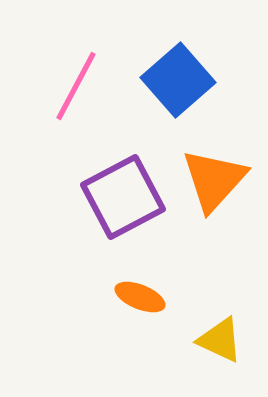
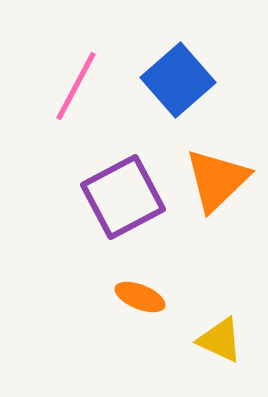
orange triangle: moved 3 px right; rotated 4 degrees clockwise
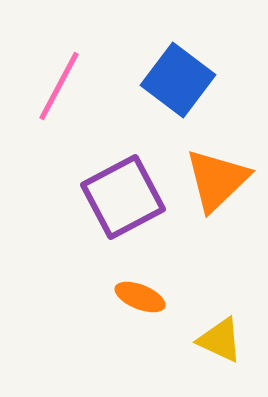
blue square: rotated 12 degrees counterclockwise
pink line: moved 17 px left
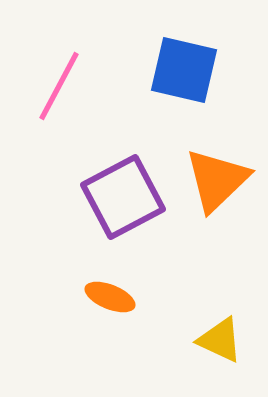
blue square: moved 6 px right, 10 px up; rotated 24 degrees counterclockwise
orange ellipse: moved 30 px left
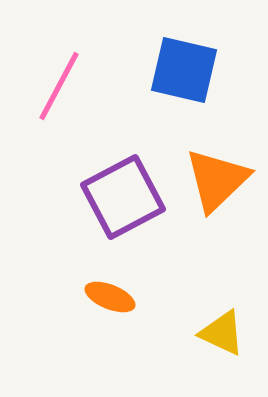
yellow triangle: moved 2 px right, 7 px up
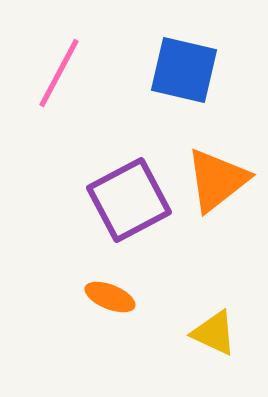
pink line: moved 13 px up
orange triangle: rotated 6 degrees clockwise
purple square: moved 6 px right, 3 px down
yellow triangle: moved 8 px left
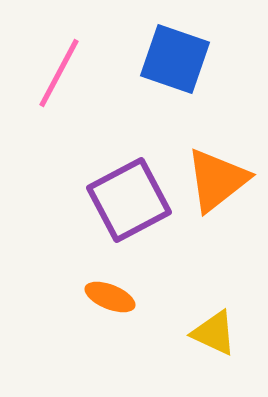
blue square: moved 9 px left, 11 px up; rotated 6 degrees clockwise
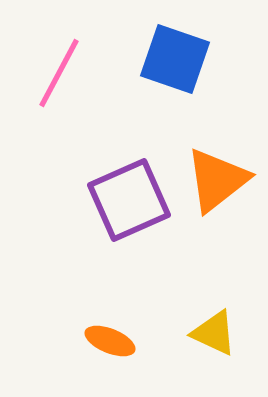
purple square: rotated 4 degrees clockwise
orange ellipse: moved 44 px down
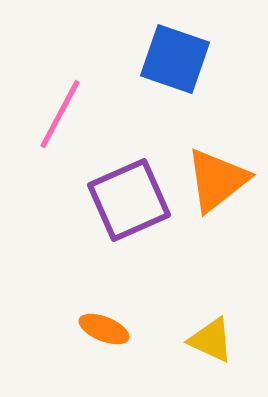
pink line: moved 1 px right, 41 px down
yellow triangle: moved 3 px left, 7 px down
orange ellipse: moved 6 px left, 12 px up
